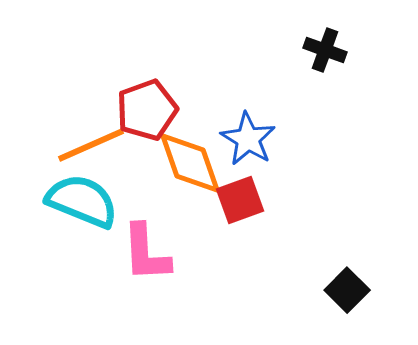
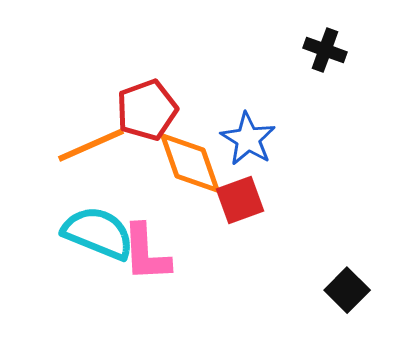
cyan semicircle: moved 16 px right, 32 px down
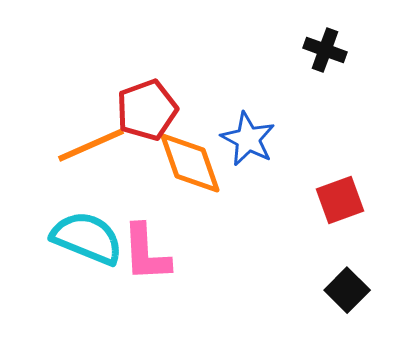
blue star: rotated 4 degrees counterclockwise
red square: moved 100 px right
cyan semicircle: moved 11 px left, 5 px down
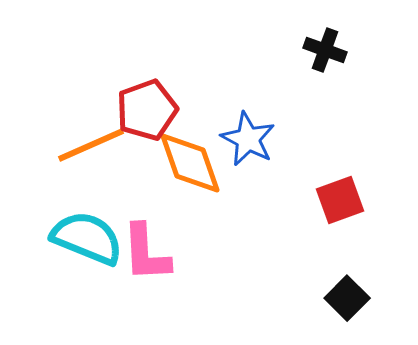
black square: moved 8 px down
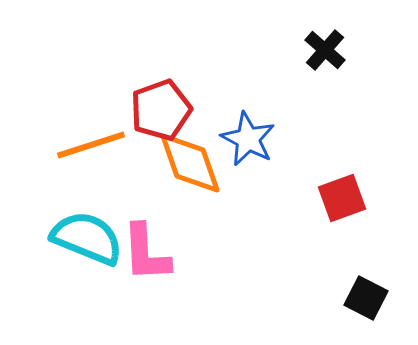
black cross: rotated 21 degrees clockwise
red pentagon: moved 14 px right
orange line: rotated 6 degrees clockwise
red square: moved 2 px right, 2 px up
black square: moved 19 px right; rotated 18 degrees counterclockwise
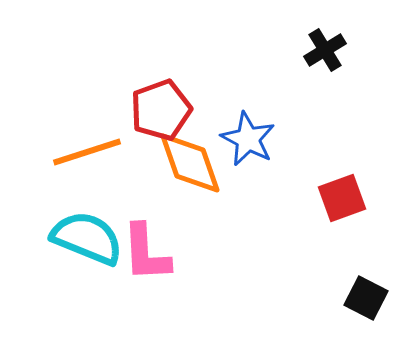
black cross: rotated 18 degrees clockwise
orange line: moved 4 px left, 7 px down
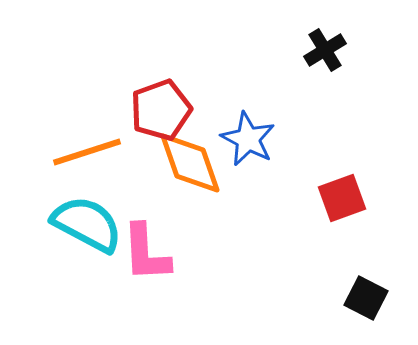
cyan semicircle: moved 14 px up; rotated 6 degrees clockwise
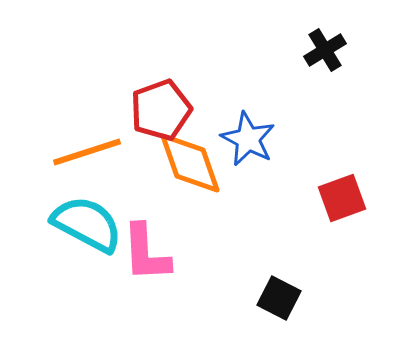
black square: moved 87 px left
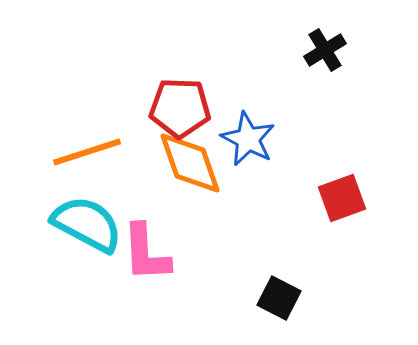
red pentagon: moved 19 px right, 2 px up; rotated 22 degrees clockwise
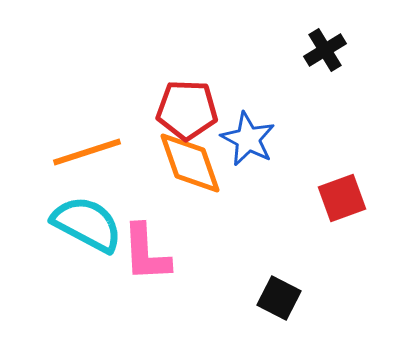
red pentagon: moved 7 px right, 2 px down
